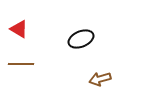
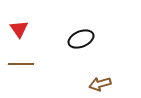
red triangle: rotated 24 degrees clockwise
brown arrow: moved 5 px down
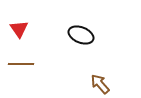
black ellipse: moved 4 px up; rotated 45 degrees clockwise
brown arrow: rotated 65 degrees clockwise
